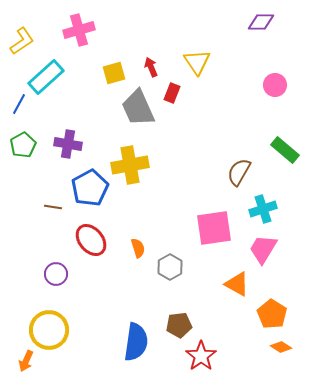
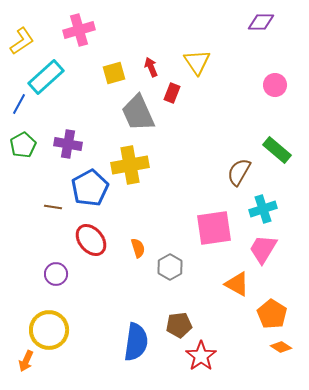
gray trapezoid: moved 5 px down
green rectangle: moved 8 px left
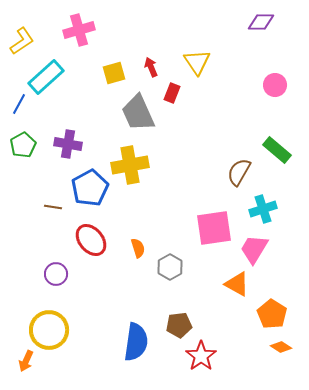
pink trapezoid: moved 9 px left
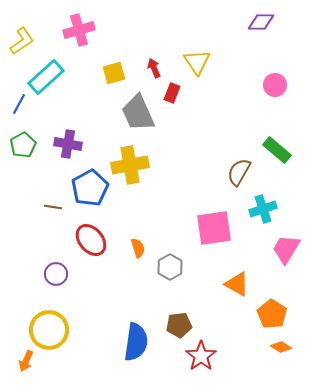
red arrow: moved 3 px right, 1 px down
pink trapezoid: moved 32 px right
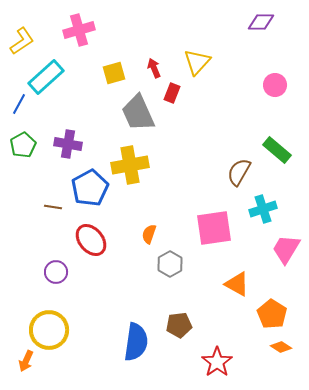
yellow triangle: rotated 16 degrees clockwise
orange semicircle: moved 11 px right, 14 px up; rotated 144 degrees counterclockwise
gray hexagon: moved 3 px up
purple circle: moved 2 px up
red star: moved 16 px right, 6 px down
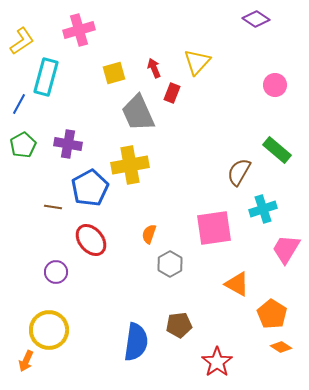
purple diamond: moved 5 px left, 3 px up; rotated 32 degrees clockwise
cyan rectangle: rotated 33 degrees counterclockwise
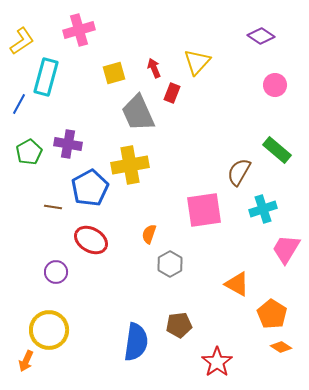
purple diamond: moved 5 px right, 17 px down
green pentagon: moved 6 px right, 7 px down
pink square: moved 10 px left, 18 px up
red ellipse: rotated 20 degrees counterclockwise
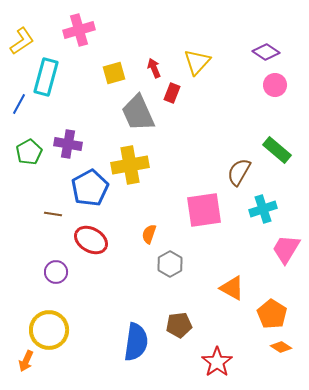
purple diamond: moved 5 px right, 16 px down
brown line: moved 7 px down
orange triangle: moved 5 px left, 4 px down
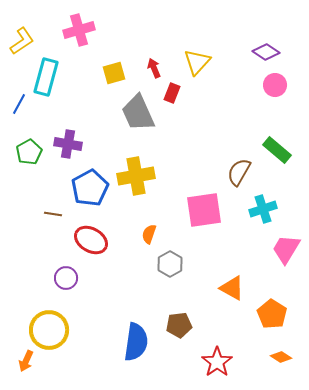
yellow cross: moved 6 px right, 11 px down
purple circle: moved 10 px right, 6 px down
orange diamond: moved 10 px down
